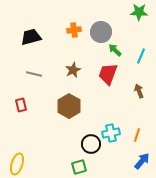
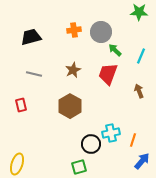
brown hexagon: moved 1 px right
orange line: moved 4 px left, 5 px down
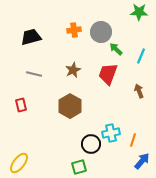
green arrow: moved 1 px right, 1 px up
yellow ellipse: moved 2 px right, 1 px up; rotated 20 degrees clockwise
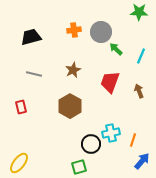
red trapezoid: moved 2 px right, 8 px down
red rectangle: moved 2 px down
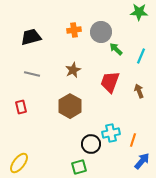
gray line: moved 2 px left
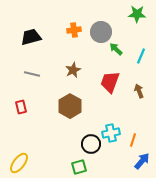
green star: moved 2 px left, 2 px down
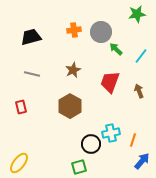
green star: rotated 12 degrees counterclockwise
cyan line: rotated 14 degrees clockwise
